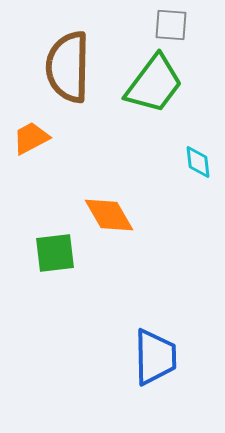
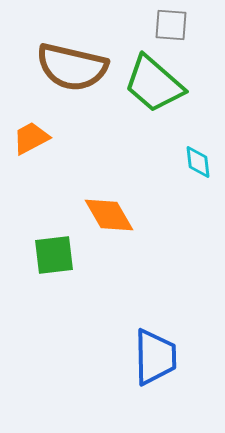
brown semicircle: moved 4 px right; rotated 78 degrees counterclockwise
green trapezoid: rotated 94 degrees clockwise
green square: moved 1 px left, 2 px down
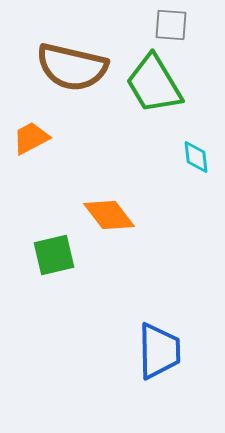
green trapezoid: rotated 18 degrees clockwise
cyan diamond: moved 2 px left, 5 px up
orange diamond: rotated 8 degrees counterclockwise
green square: rotated 6 degrees counterclockwise
blue trapezoid: moved 4 px right, 6 px up
